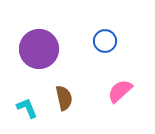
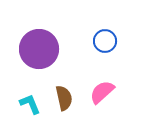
pink semicircle: moved 18 px left, 1 px down
cyan L-shape: moved 3 px right, 4 px up
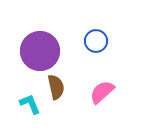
blue circle: moved 9 px left
purple circle: moved 1 px right, 2 px down
brown semicircle: moved 8 px left, 11 px up
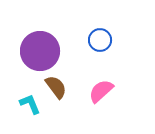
blue circle: moved 4 px right, 1 px up
brown semicircle: rotated 25 degrees counterclockwise
pink semicircle: moved 1 px left, 1 px up
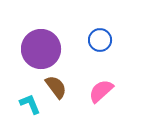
purple circle: moved 1 px right, 2 px up
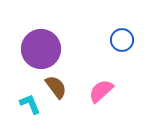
blue circle: moved 22 px right
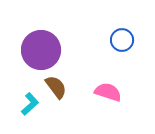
purple circle: moved 1 px down
pink semicircle: moved 7 px right, 1 px down; rotated 60 degrees clockwise
cyan L-shape: rotated 70 degrees clockwise
